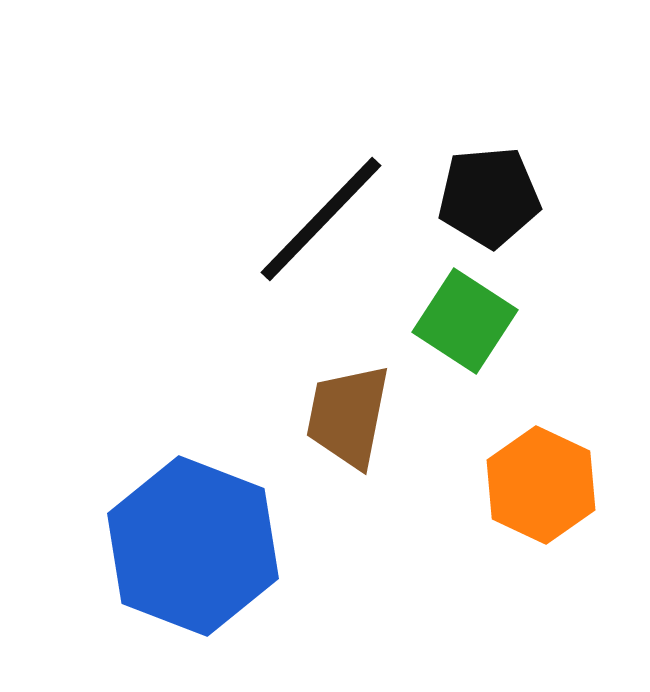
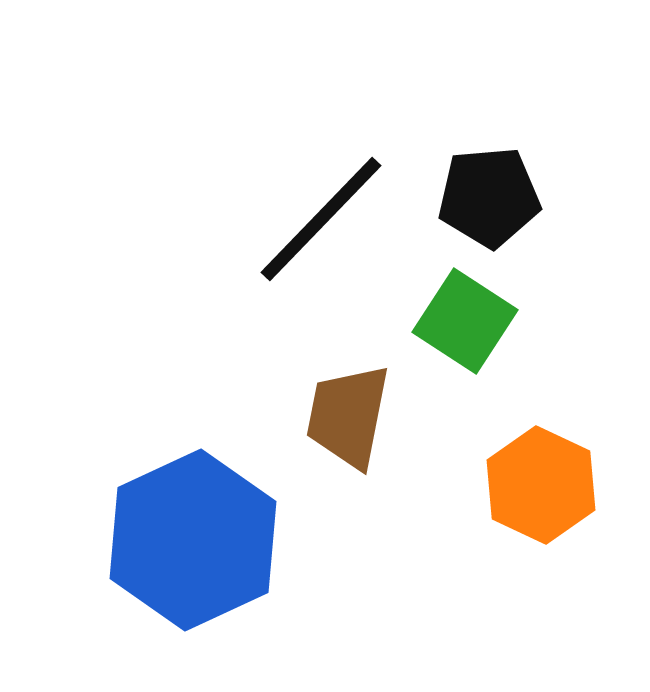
blue hexagon: moved 6 px up; rotated 14 degrees clockwise
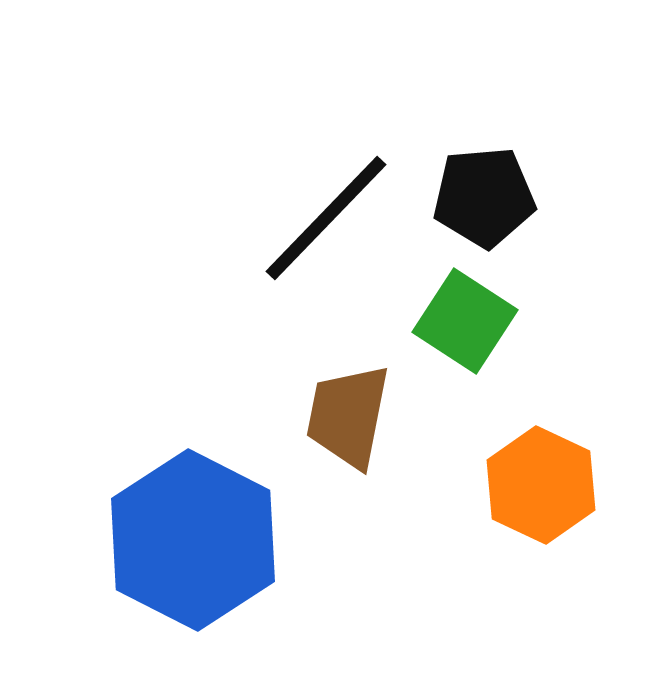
black pentagon: moved 5 px left
black line: moved 5 px right, 1 px up
blue hexagon: rotated 8 degrees counterclockwise
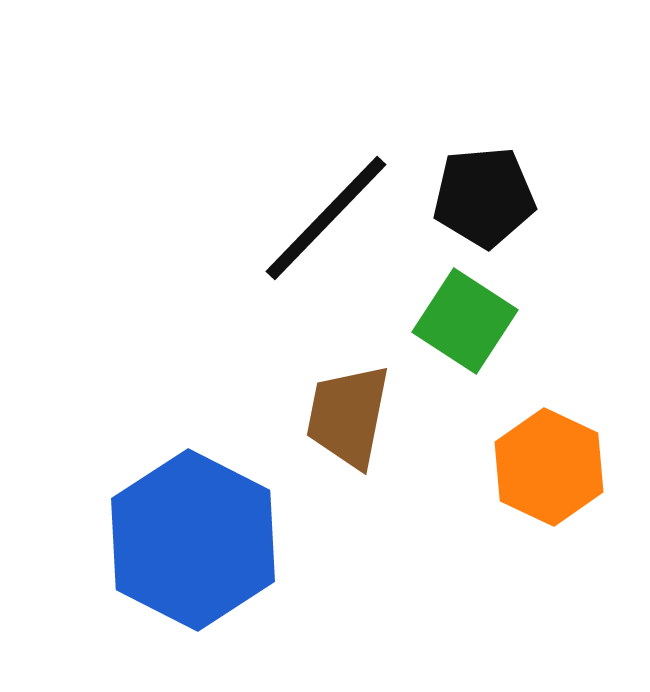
orange hexagon: moved 8 px right, 18 px up
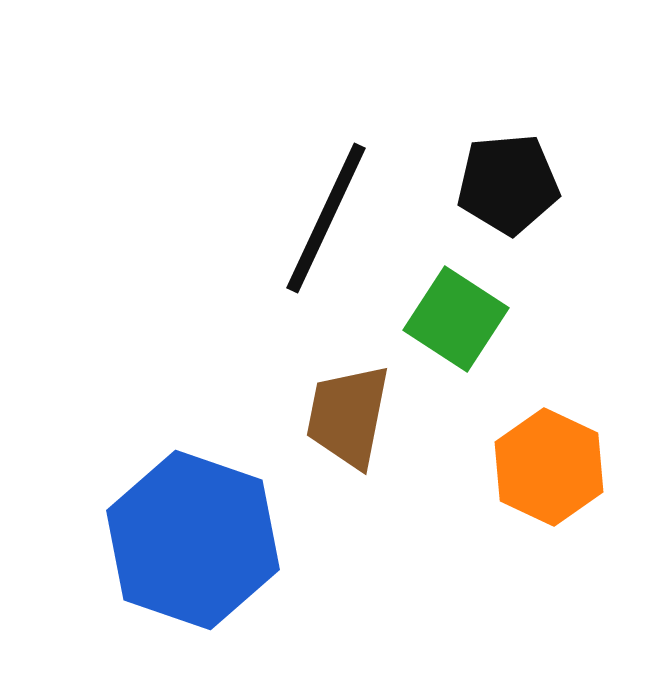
black pentagon: moved 24 px right, 13 px up
black line: rotated 19 degrees counterclockwise
green square: moved 9 px left, 2 px up
blue hexagon: rotated 8 degrees counterclockwise
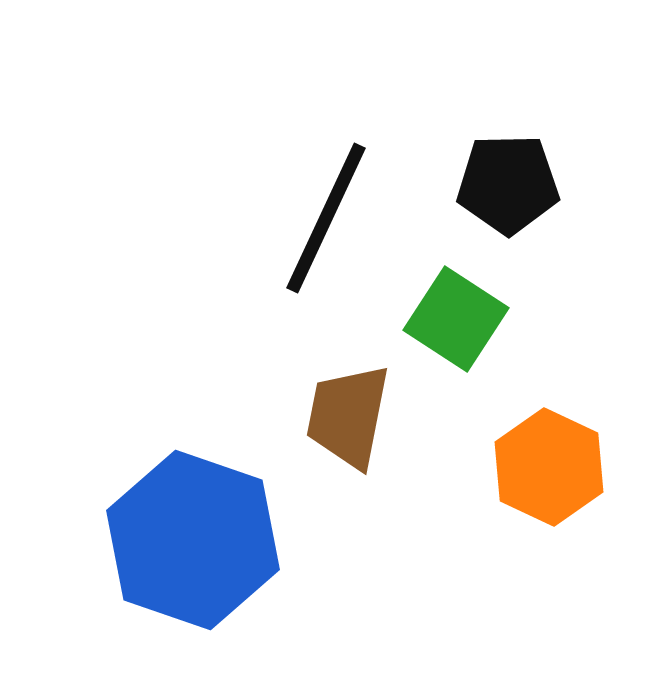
black pentagon: rotated 4 degrees clockwise
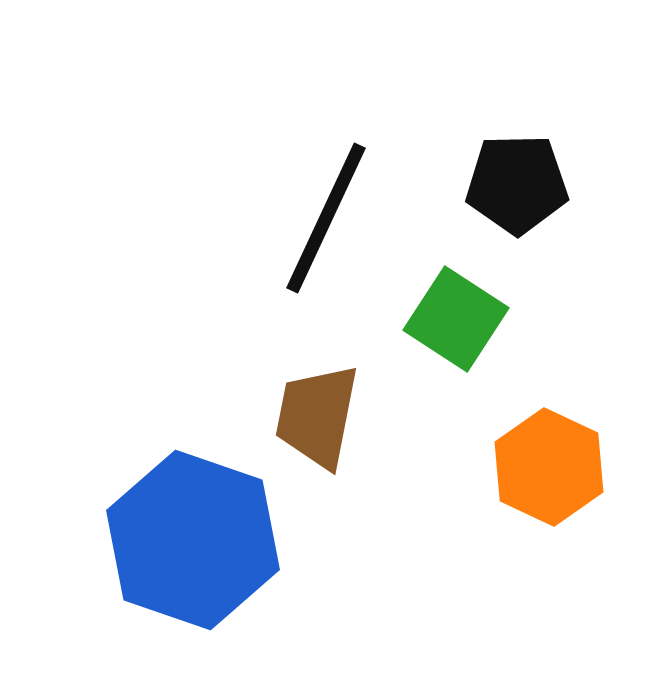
black pentagon: moved 9 px right
brown trapezoid: moved 31 px left
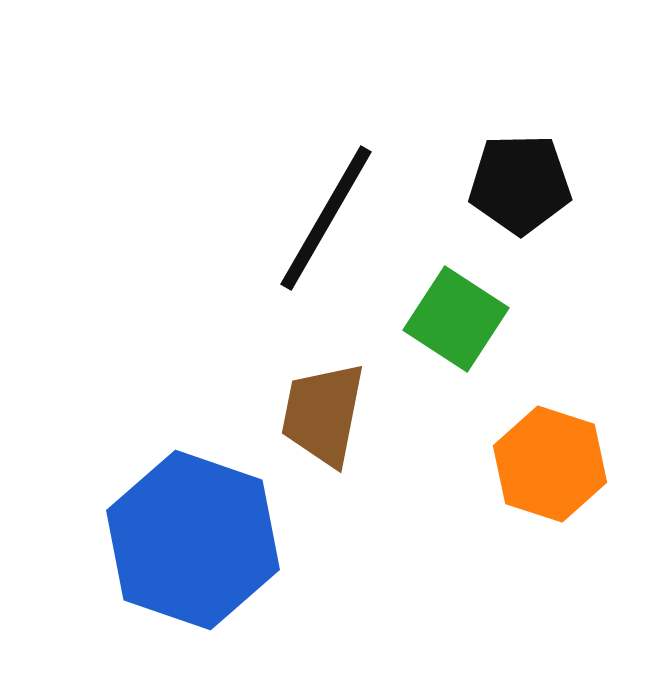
black pentagon: moved 3 px right
black line: rotated 5 degrees clockwise
brown trapezoid: moved 6 px right, 2 px up
orange hexagon: moved 1 px right, 3 px up; rotated 7 degrees counterclockwise
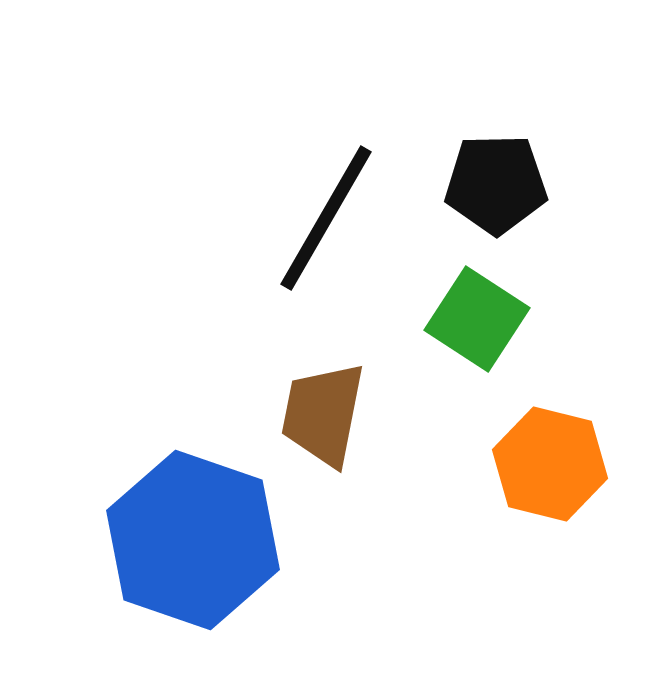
black pentagon: moved 24 px left
green square: moved 21 px right
orange hexagon: rotated 4 degrees counterclockwise
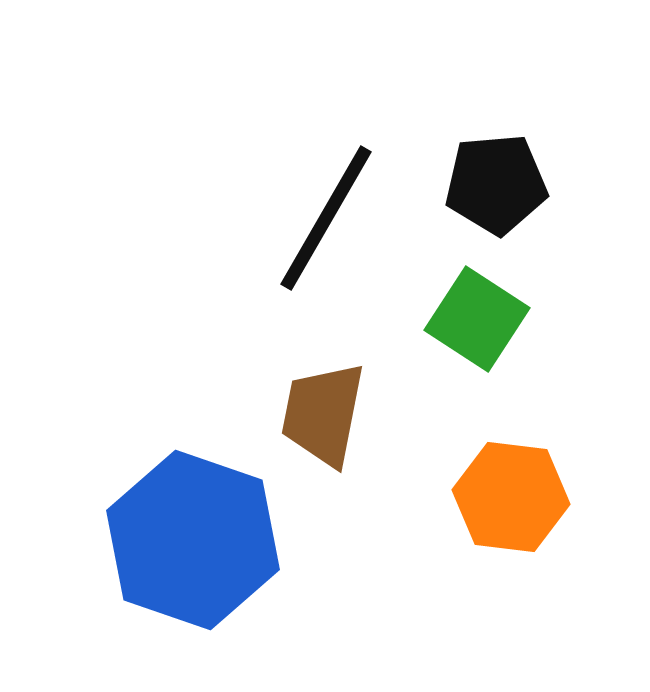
black pentagon: rotated 4 degrees counterclockwise
orange hexagon: moved 39 px left, 33 px down; rotated 7 degrees counterclockwise
